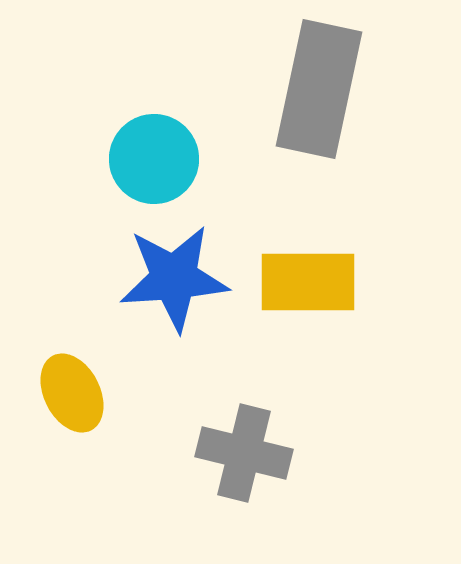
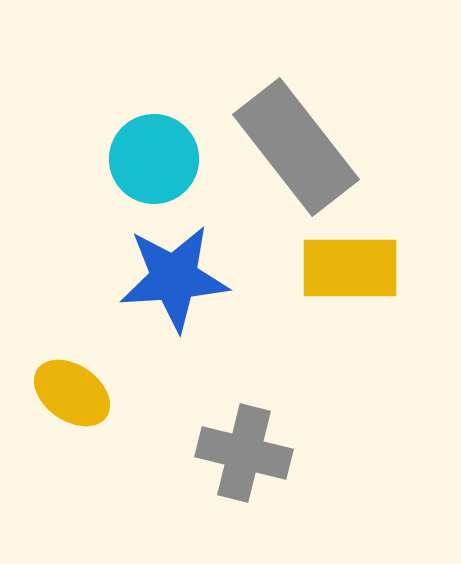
gray rectangle: moved 23 px left, 58 px down; rotated 50 degrees counterclockwise
yellow rectangle: moved 42 px right, 14 px up
yellow ellipse: rotated 28 degrees counterclockwise
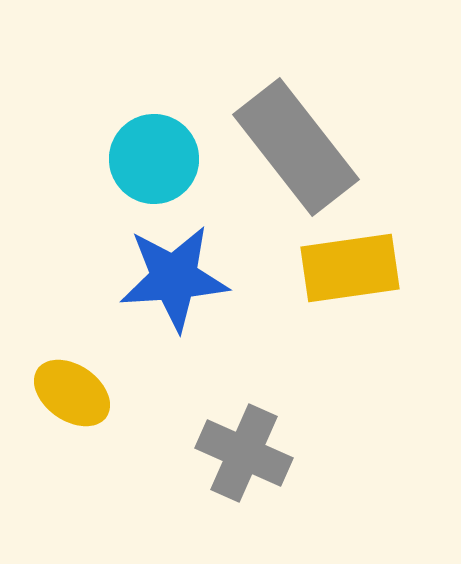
yellow rectangle: rotated 8 degrees counterclockwise
gray cross: rotated 10 degrees clockwise
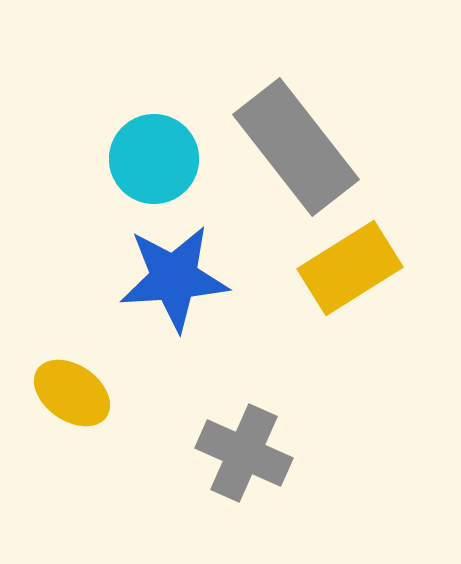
yellow rectangle: rotated 24 degrees counterclockwise
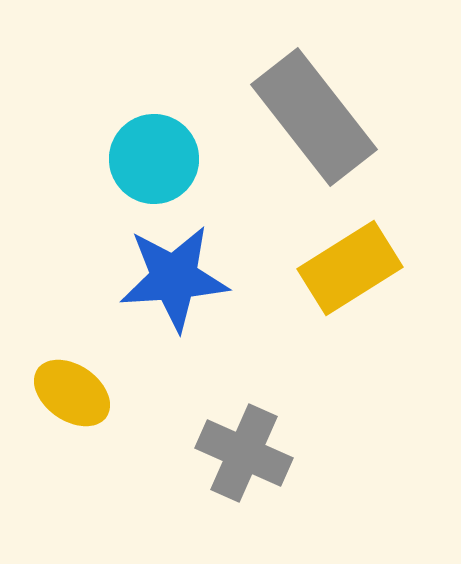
gray rectangle: moved 18 px right, 30 px up
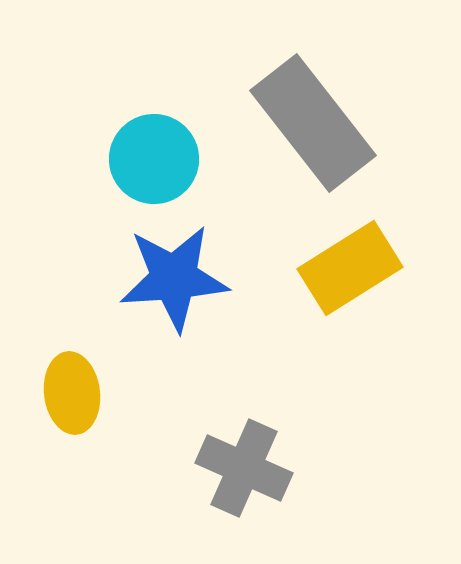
gray rectangle: moved 1 px left, 6 px down
yellow ellipse: rotated 48 degrees clockwise
gray cross: moved 15 px down
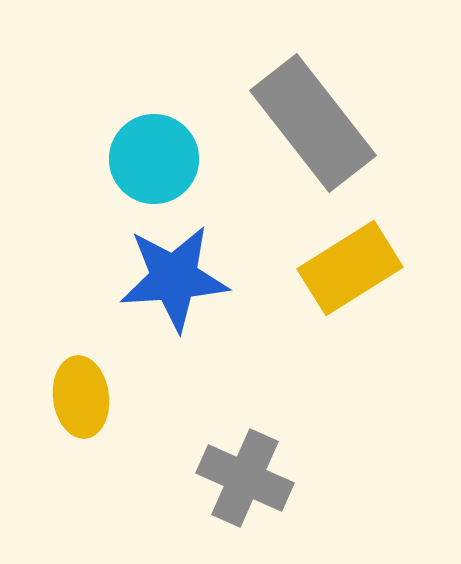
yellow ellipse: moved 9 px right, 4 px down
gray cross: moved 1 px right, 10 px down
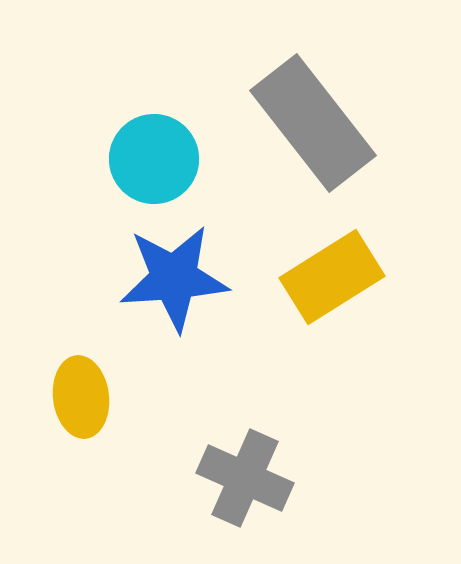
yellow rectangle: moved 18 px left, 9 px down
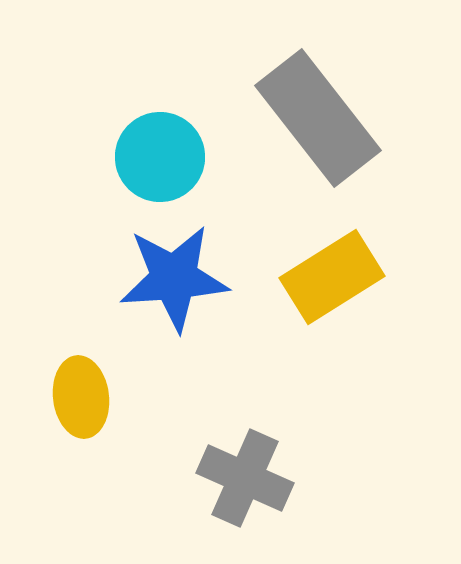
gray rectangle: moved 5 px right, 5 px up
cyan circle: moved 6 px right, 2 px up
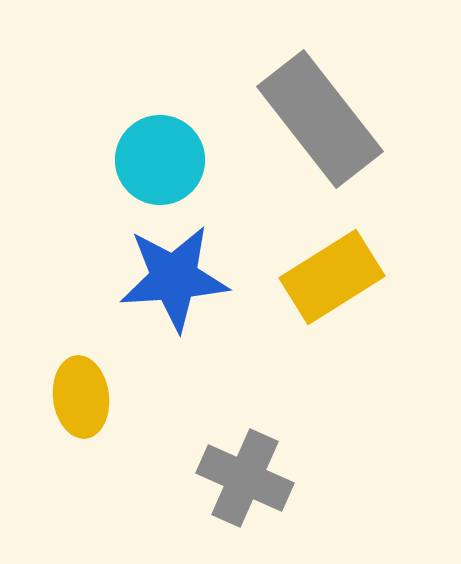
gray rectangle: moved 2 px right, 1 px down
cyan circle: moved 3 px down
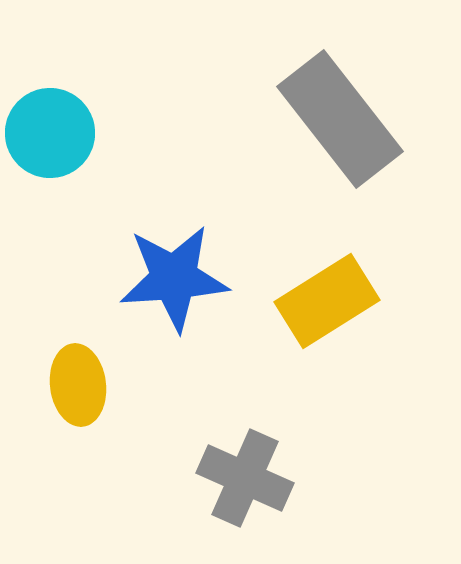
gray rectangle: moved 20 px right
cyan circle: moved 110 px left, 27 px up
yellow rectangle: moved 5 px left, 24 px down
yellow ellipse: moved 3 px left, 12 px up
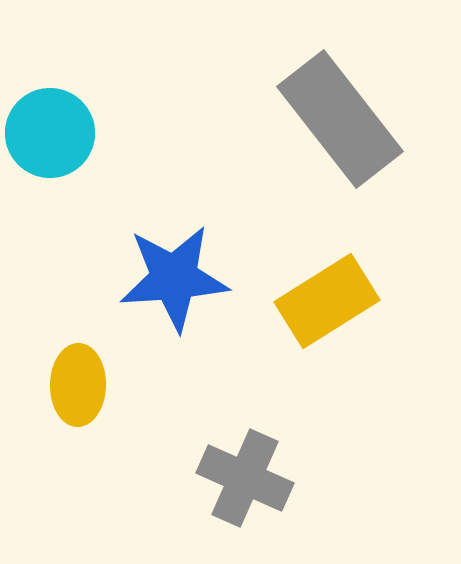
yellow ellipse: rotated 8 degrees clockwise
